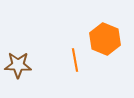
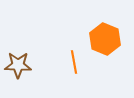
orange line: moved 1 px left, 2 px down
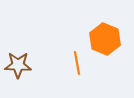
orange line: moved 3 px right, 1 px down
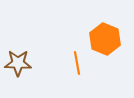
brown star: moved 2 px up
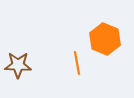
brown star: moved 2 px down
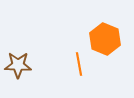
orange line: moved 2 px right, 1 px down
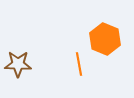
brown star: moved 1 px up
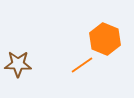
orange line: moved 3 px right, 1 px down; rotated 65 degrees clockwise
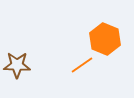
brown star: moved 1 px left, 1 px down
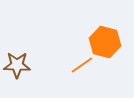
orange hexagon: moved 3 px down; rotated 8 degrees counterclockwise
